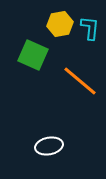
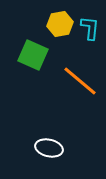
white ellipse: moved 2 px down; rotated 24 degrees clockwise
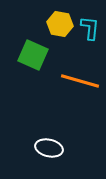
yellow hexagon: rotated 20 degrees clockwise
orange line: rotated 24 degrees counterclockwise
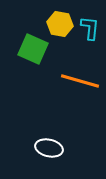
green square: moved 6 px up
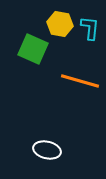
white ellipse: moved 2 px left, 2 px down
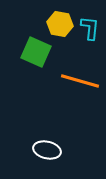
green square: moved 3 px right, 3 px down
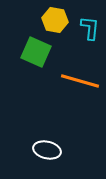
yellow hexagon: moved 5 px left, 4 px up
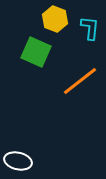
yellow hexagon: moved 1 px up; rotated 10 degrees clockwise
orange line: rotated 54 degrees counterclockwise
white ellipse: moved 29 px left, 11 px down
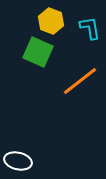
yellow hexagon: moved 4 px left, 2 px down
cyan L-shape: rotated 15 degrees counterclockwise
green square: moved 2 px right
